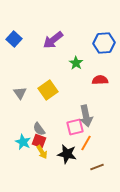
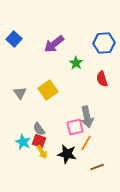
purple arrow: moved 1 px right, 4 px down
red semicircle: moved 2 px right, 1 px up; rotated 105 degrees counterclockwise
gray arrow: moved 1 px right, 1 px down
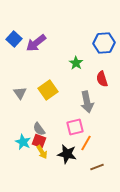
purple arrow: moved 18 px left, 1 px up
gray arrow: moved 15 px up
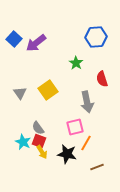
blue hexagon: moved 8 px left, 6 px up
gray semicircle: moved 1 px left, 1 px up
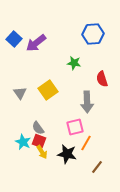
blue hexagon: moved 3 px left, 3 px up
green star: moved 2 px left; rotated 24 degrees counterclockwise
gray arrow: rotated 10 degrees clockwise
brown line: rotated 32 degrees counterclockwise
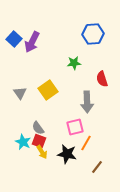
purple arrow: moved 4 px left, 1 px up; rotated 25 degrees counterclockwise
green star: rotated 16 degrees counterclockwise
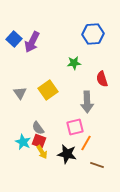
brown line: moved 2 px up; rotated 72 degrees clockwise
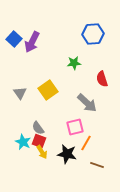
gray arrow: moved 1 px down; rotated 45 degrees counterclockwise
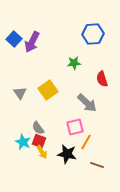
orange line: moved 1 px up
